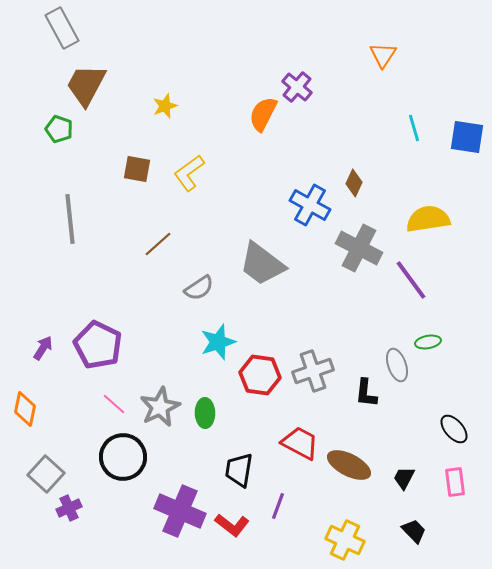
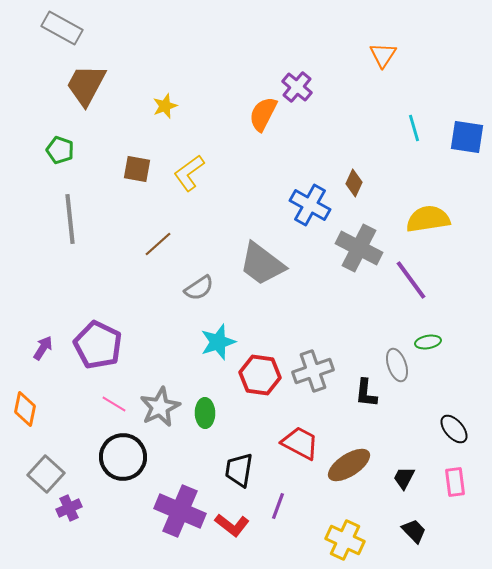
gray rectangle at (62, 28): rotated 33 degrees counterclockwise
green pentagon at (59, 129): moved 1 px right, 21 px down
pink line at (114, 404): rotated 10 degrees counterclockwise
brown ellipse at (349, 465): rotated 60 degrees counterclockwise
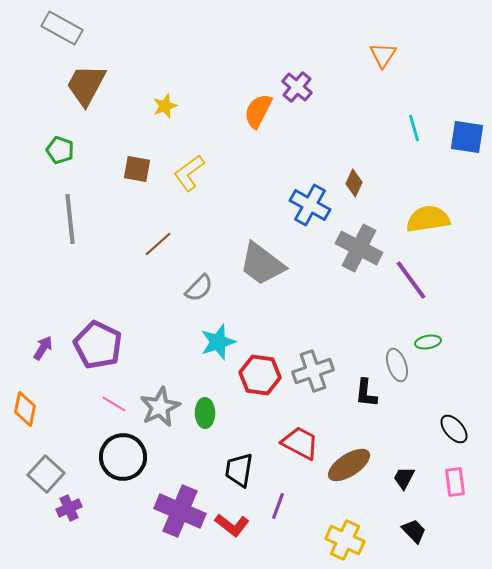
orange semicircle at (263, 114): moved 5 px left, 3 px up
gray semicircle at (199, 288): rotated 12 degrees counterclockwise
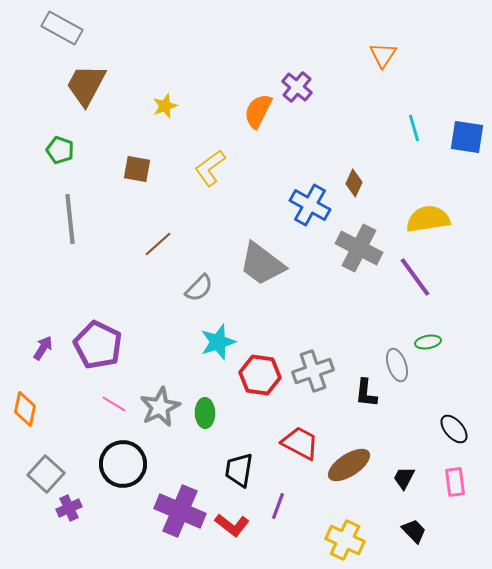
yellow L-shape at (189, 173): moved 21 px right, 5 px up
purple line at (411, 280): moved 4 px right, 3 px up
black circle at (123, 457): moved 7 px down
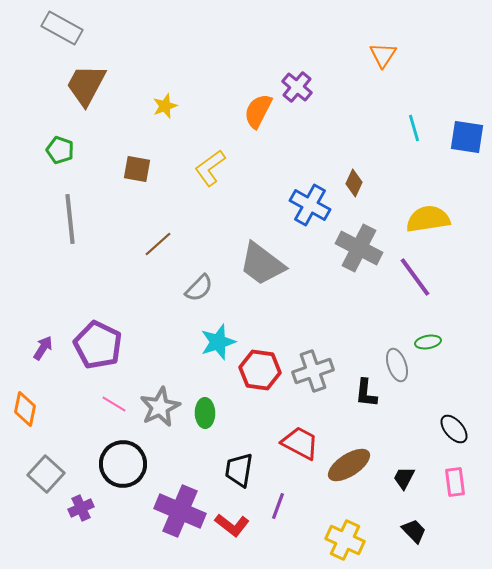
red hexagon at (260, 375): moved 5 px up
purple cross at (69, 508): moved 12 px right
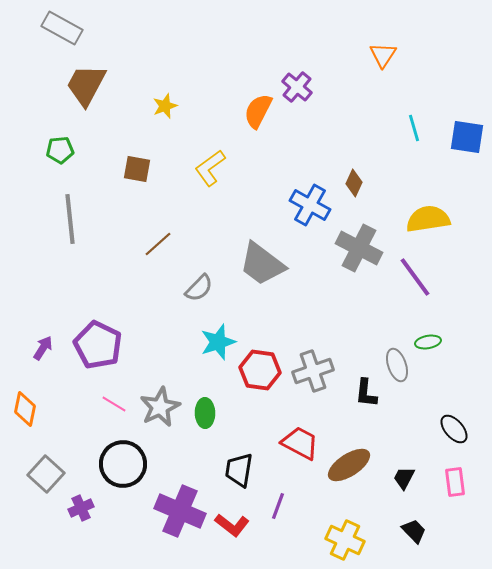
green pentagon at (60, 150): rotated 24 degrees counterclockwise
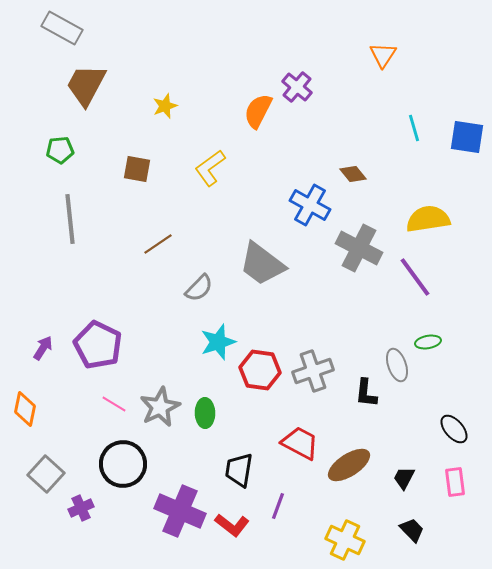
brown diamond at (354, 183): moved 1 px left, 9 px up; rotated 64 degrees counterclockwise
brown line at (158, 244): rotated 8 degrees clockwise
black trapezoid at (414, 531): moved 2 px left, 1 px up
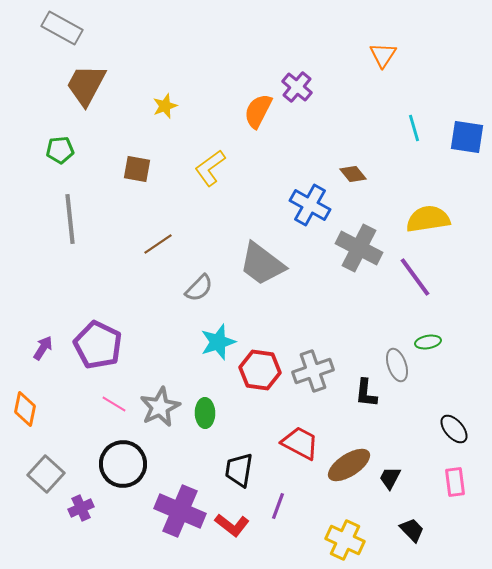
black trapezoid at (404, 478): moved 14 px left
